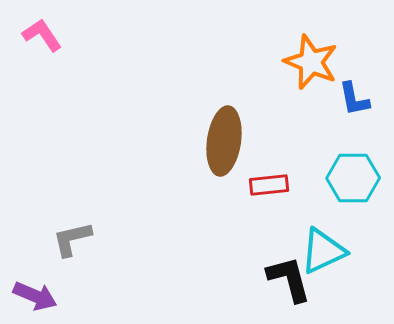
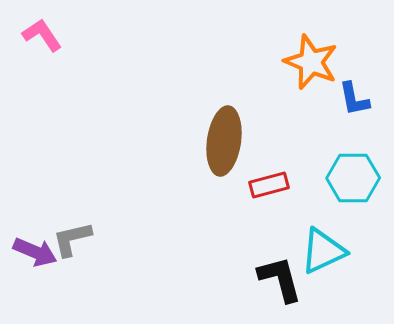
red rectangle: rotated 9 degrees counterclockwise
black L-shape: moved 9 px left
purple arrow: moved 44 px up
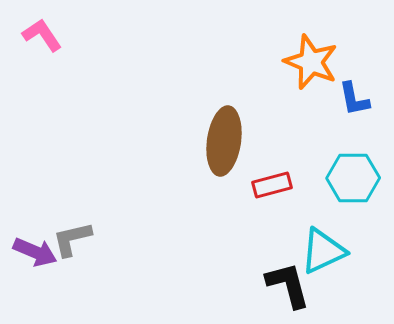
red rectangle: moved 3 px right
black L-shape: moved 8 px right, 6 px down
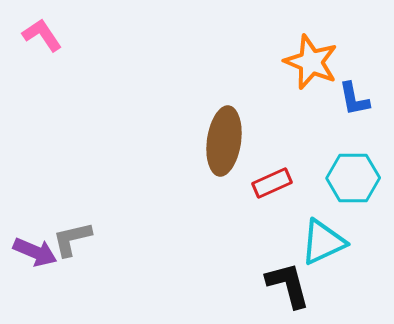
red rectangle: moved 2 px up; rotated 9 degrees counterclockwise
cyan triangle: moved 9 px up
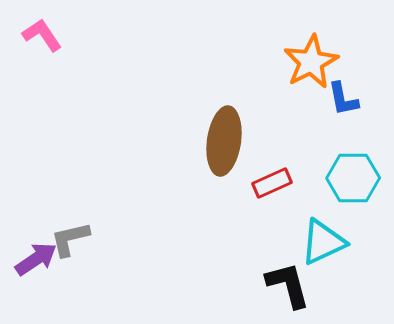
orange star: rotated 22 degrees clockwise
blue L-shape: moved 11 px left
gray L-shape: moved 2 px left
purple arrow: moved 1 px right, 7 px down; rotated 57 degrees counterclockwise
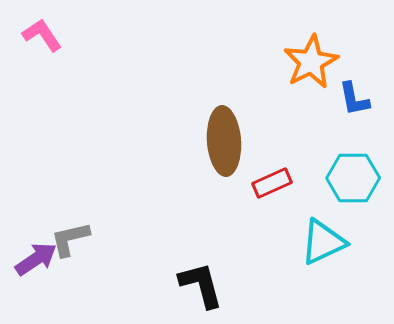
blue L-shape: moved 11 px right
brown ellipse: rotated 12 degrees counterclockwise
black L-shape: moved 87 px left
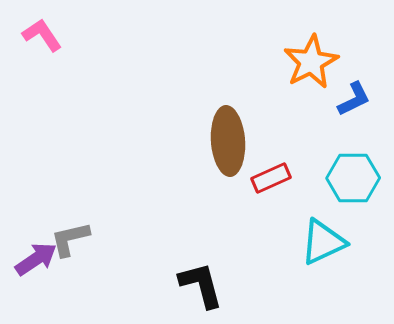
blue L-shape: rotated 105 degrees counterclockwise
brown ellipse: moved 4 px right
red rectangle: moved 1 px left, 5 px up
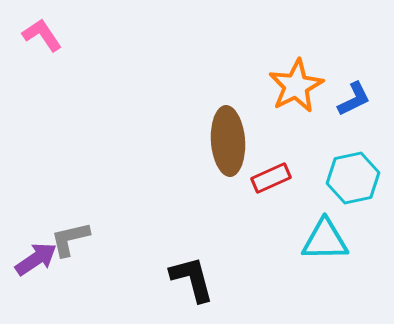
orange star: moved 15 px left, 24 px down
cyan hexagon: rotated 12 degrees counterclockwise
cyan triangle: moved 2 px right, 2 px up; rotated 24 degrees clockwise
black L-shape: moved 9 px left, 6 px up
